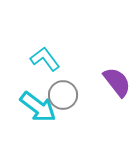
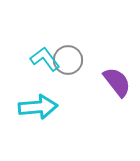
gray circle: moved 5 px right, 35 px up
cyan arrow: rotated 42 degrees counterclockwise
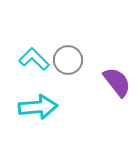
cyan L-shape: moved 11 px left; rotated 8 degrees counterclockwise
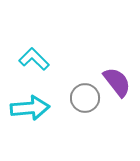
gray circle: moved 17 px right, 38 px down
cyan arrow: moved 8 px left, 1 px down
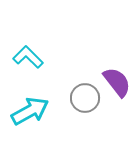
cyan L-shape: moved 6 px left, 2 px up
cyan arrow: moved 3 px down; rotated 24 degrees counterclockwise
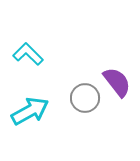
cyan L-shape: moved 3 px up
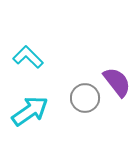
cyan L-shape: moved 3 px down
cyan arrow: rotated 6 degrees counterclockwise
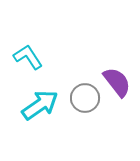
cyan L-shape: rotated 12 degrees clockwise
cyan arrow: moved 10 px right, 6 px up
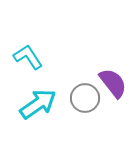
purple semicircle: moved 4 px left, 1 px down
cyan arrow: moved 2 px left, 1 px up
